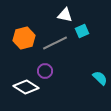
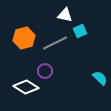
cyan square: moved 2 px left
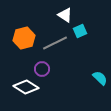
white triangle: rotated 21 degrees clockwise
purple circle: moved 3 px left, 2 px up
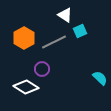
orange hexagon: rotated 15 degrees counterclockwise
gray line: moved 1 px left, 1 px up
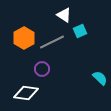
white triangle: moved 1 px left
gray line: moved 2 px left
white diamond: moved 6 px down; rotated 25 degrees counterclockwise
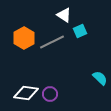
purple circle: moved 8 px right, 25 px down
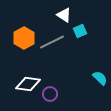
white diamond: moved 2 px right, 9 px up
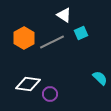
cyan square: moved 1 px right, 2 px down
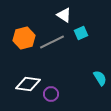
orange hexagon: rotated 15 degrees clockwise
cyan semicircle: rotated 14 degrees clockwise
purple circle: moved 1 px right
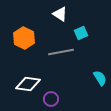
white triangle: moved 4 px left, 1 px up
orange hexagon: rotated 20 degrees counterclockwise
gray line: moved 9 px right, 10 px down; rotated 15 degrees clockwise
purple circle: moved 5 px down
